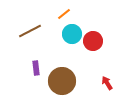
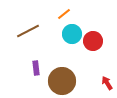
brown line: moved 2 px left
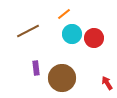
red circle: moved 1 px right, 3 px up
brown circle: moved 3 px up
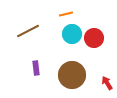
orange line: moved 2 px right; rotated 24 degrees clockwise
brown circle: moved 10 px right, 3 px up
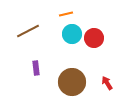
brown circle: moved 7 px down
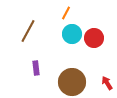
orange line: moved 1 px up; rotated 48 degrees counterclockwise
brown line: rotated 35 degrees counterclockwise
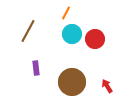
red circle: moved 1 px right, 1 px down
red arrow: moved 3 px down
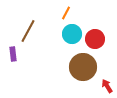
purple rectangle: moved 23 px left, 14 px up
brown circle: moved 11 px right, 15 px up
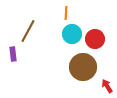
orange line: rotated 24 degrees counterclockwise
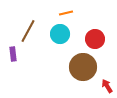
orange line: rotated 72 degrees clockwise
cyan circle: moved 12 px left
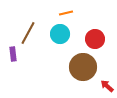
brown line: moved 2 px down
red arrow: rotated 16 degrees counterclockwise
